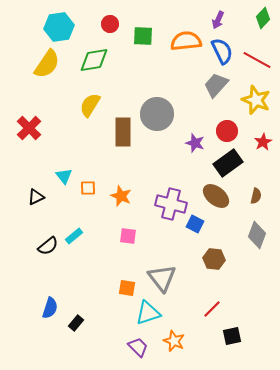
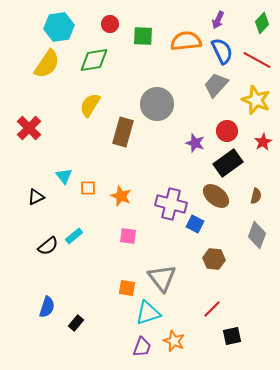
green diamond at (263, 18): moved 1 px left, 5 px down
gray circle at (157, 114): moved 10 px up
brown rectangle at (123, 132): rotated 16 degrees clockwise
blue semicircle at (50, 308): moved 3 px left, 1 px up
purple trapezoid at (138, 347): moved 4 px right; rotated 65 degrees clockwise
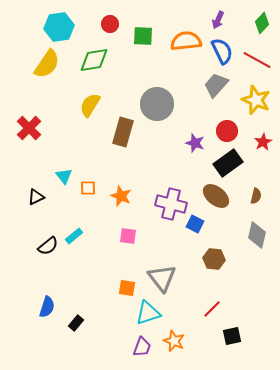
gray diamond at (257, 235): rotated 8 degrees counterclockwise
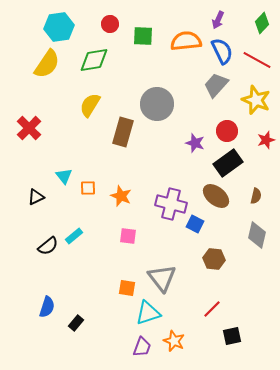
red star at (263, 142): moved 3 px right, 2 px up; rotated 12 degrees clockwise
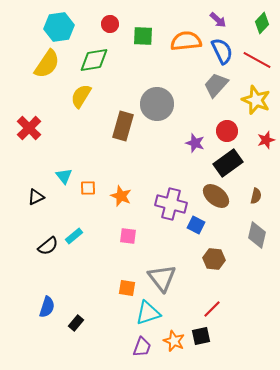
purple arrow at (218, 20): rotated 72 degrees counterclockwise
yellow semicircle at (90, 105): moved 9 px left, 9 px up
brown rectangle at (123, 132): moved 6 px up
blue square at (195, 224): moved 1 px right, 1 px down
black square at (232, 336): moved 31 px left
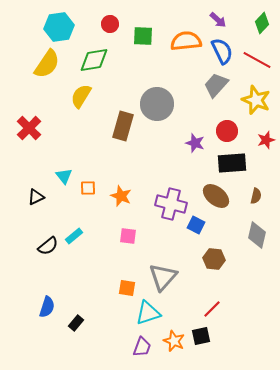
black rectangle at (228, 163): moved 4 px right; rotated 32 degrees clockwise
gray triangle at (162, 278): moved 1 px right, 1 px up; rotated 20 degrees clockwise
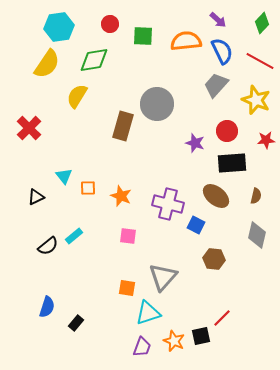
red line at (257, 60): moved 3 px right, 1 px down
yellow semicircle at (81, 96): moved 4 px left
red star at (266, 140): rotated 12 degrees clockwise
purple cross at (171, 204): moved 3 px left
red line at (212, 309): moved 10 px right, 9 px down
